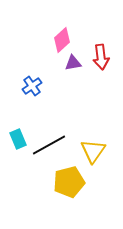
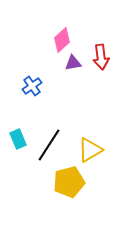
black line: rotated 28 degrees counterclockwise
yellow triangle: moved 3 px left, 1 px up; rotated 24 degrees clockwise
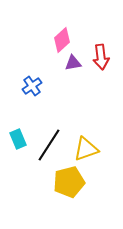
yellow triangle: moved 4 px left, 1 px up; rotated 12 degrees clockwise
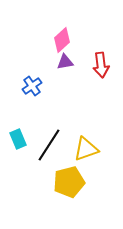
red arrow: moved 8 px down
purple triangle: moved 8 px left, 1 px up
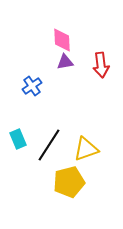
pink diamond: rotated 50 degrees counterclockwise
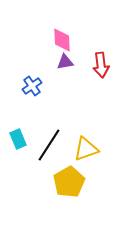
yellow pentagon: rotated 16 degrees counterclockwise
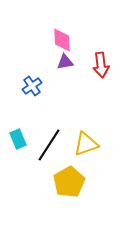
yellow triangle: moved 5 px up
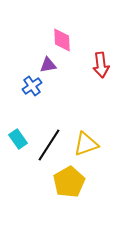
purple triangle: moved 17 px left, 3 px down
cyan rectangle: rotated 12 degrees counterclockwise
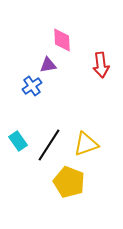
cyan rectangle: moved 2 px down
yellow pentagon: rotated 20 degrees counterclockwise
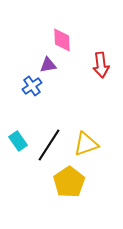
yellow pentagon: rotated 16 degrees clockwise
